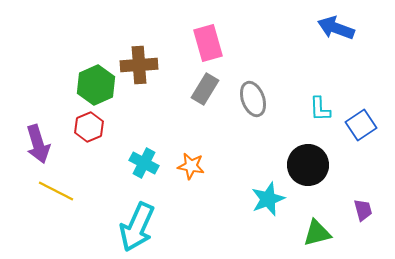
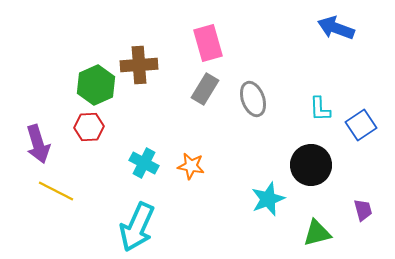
red hexagon: rotated 20 degrees clockwise
black circle: moved 3 px right
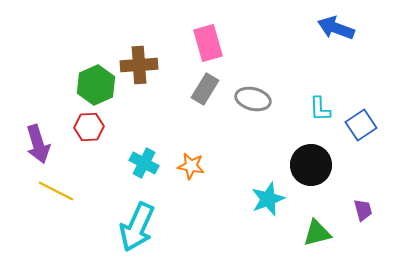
gray ellipse: rotated 56 degrees counterclockwise
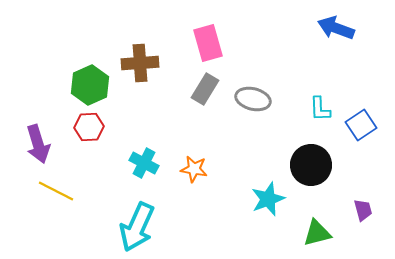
brown cross: moved 1 px right, 2 px up
green hexagon: moved 6 px left
orange star: moved 3 px right, 3 px down
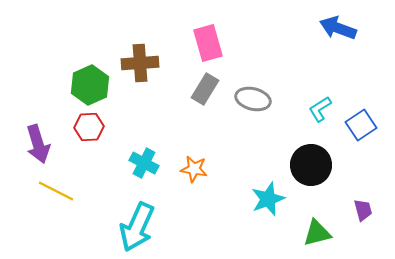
blue arrow: moved 2 px right
cyan L-shape: rotated 60 degrees clockwise
